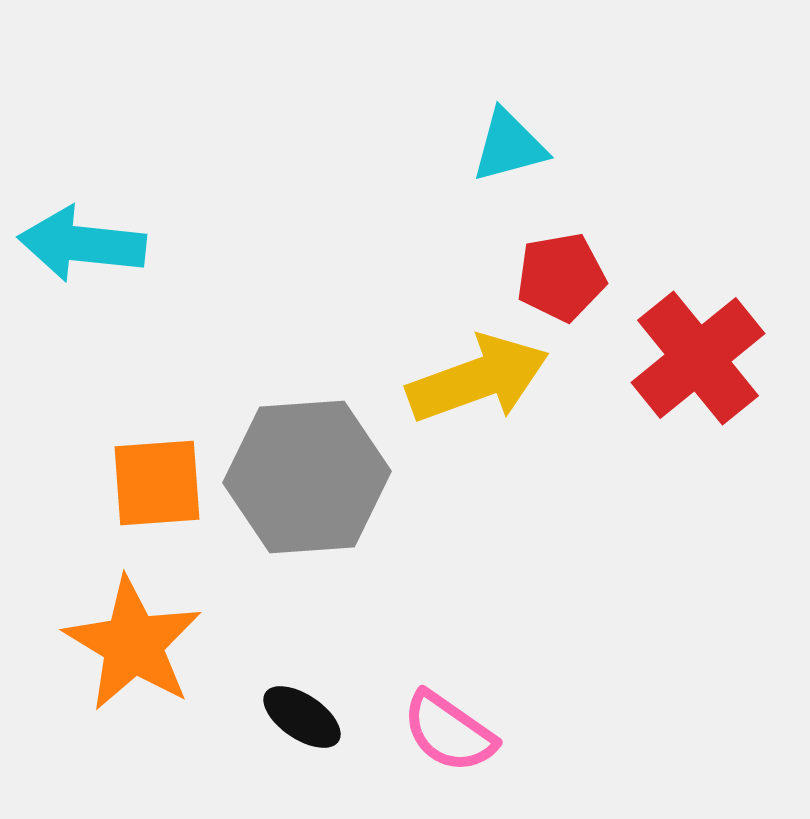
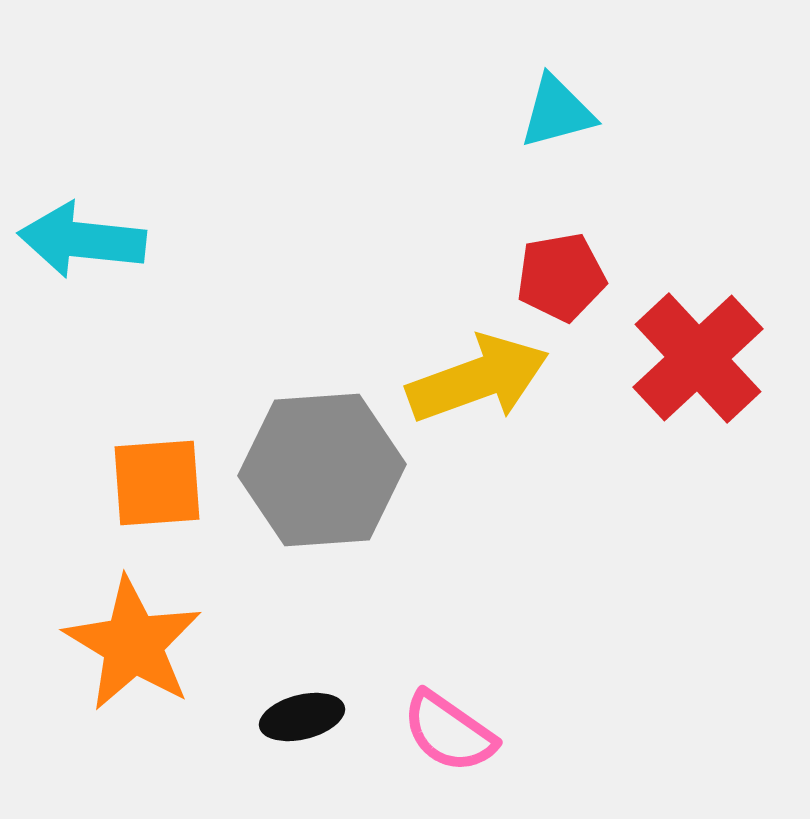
cyan triangle: moved 48 px right, 34 px up
cyan arrow: moved 4 px up
red cross: rotated 4 degrees counterclockwise
gray hexagon: moved 15 px right, 7 px up
black ellipse: rotated 48 degrees counterclockwise
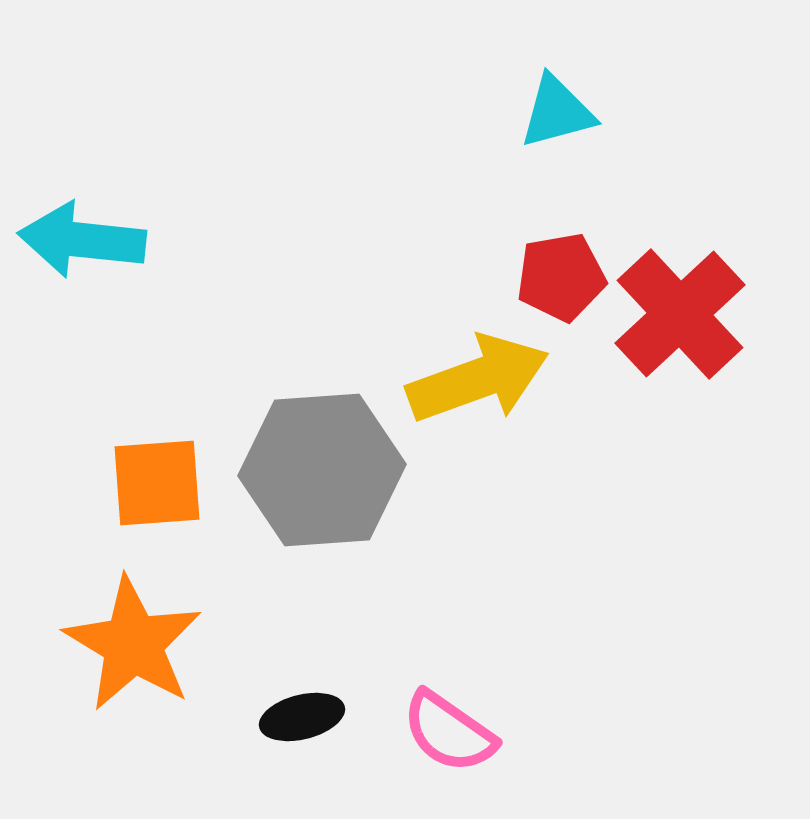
red cross: moved 18 px left, 44 px up
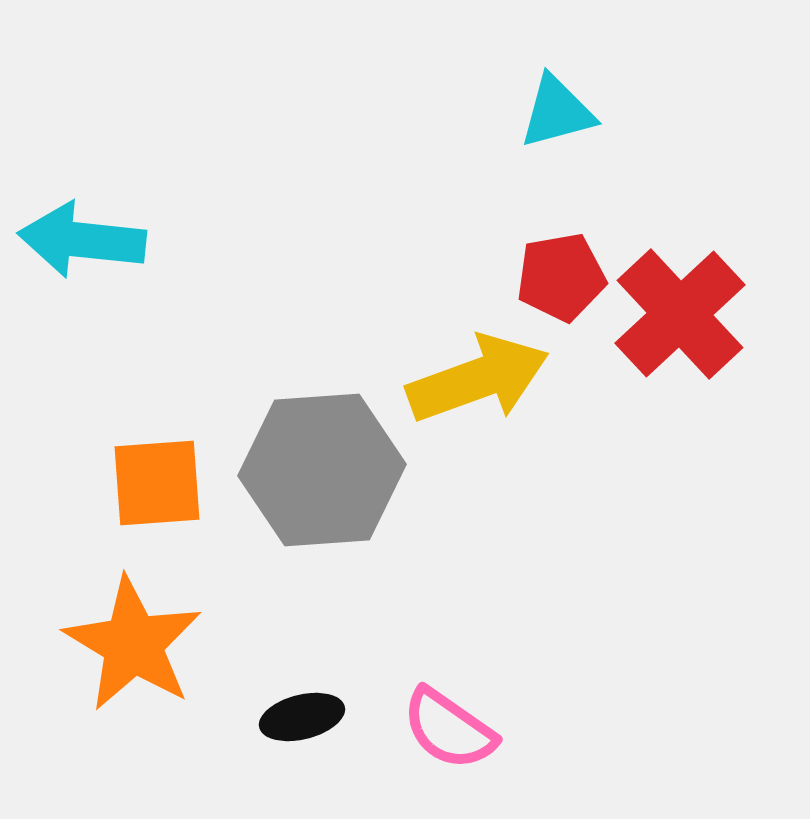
pink semicircle: moved 3 px up
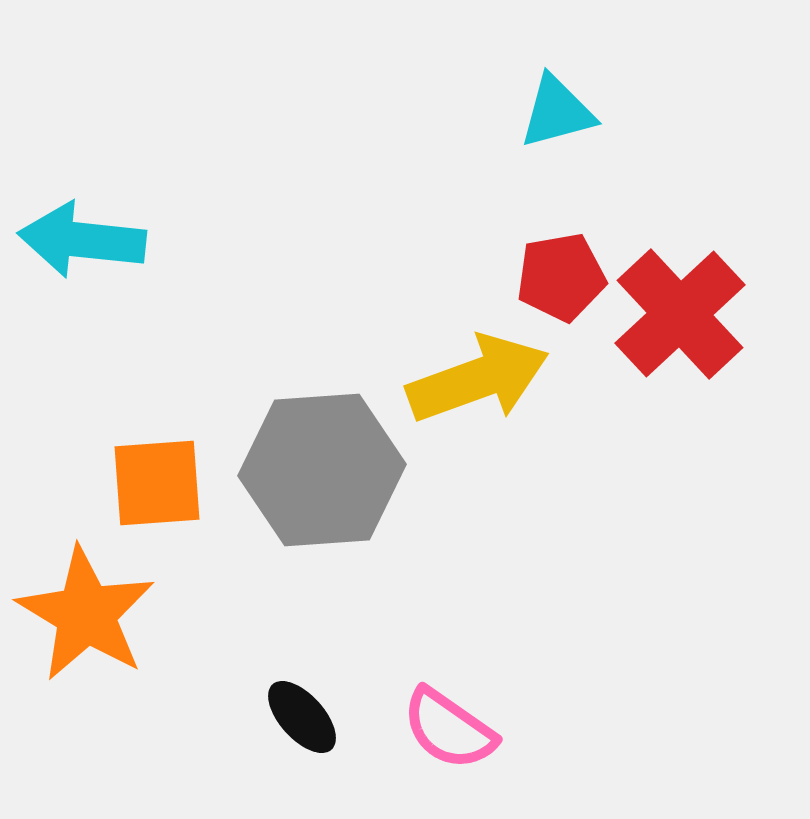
orange star: moved 47 px left, 30 px up
black ellipse: rotated 62 degrees clockwise
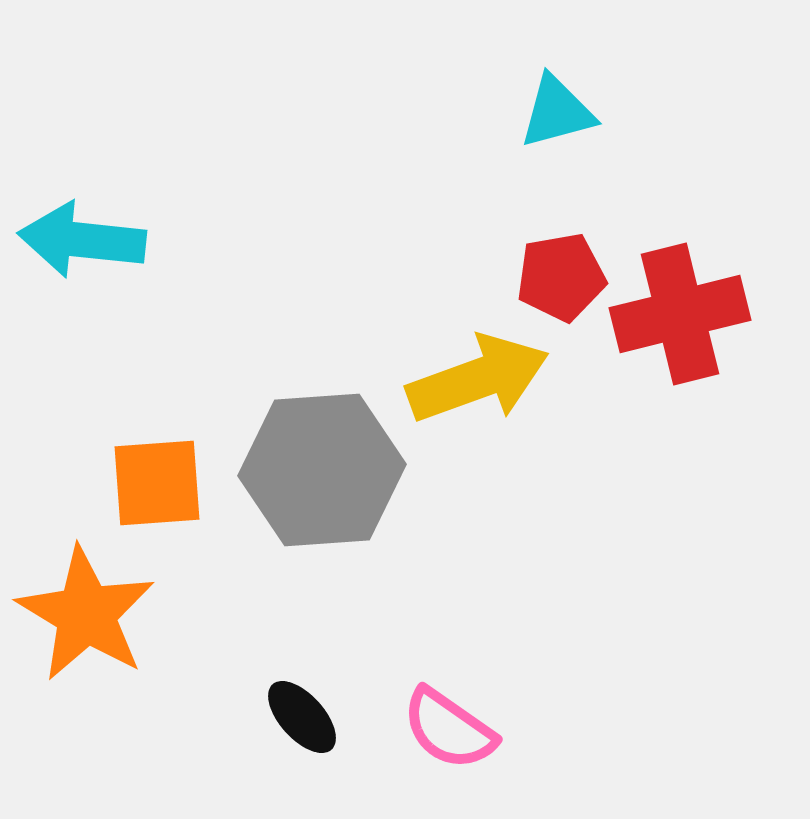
red cross: rotated 29 degrees clockwise
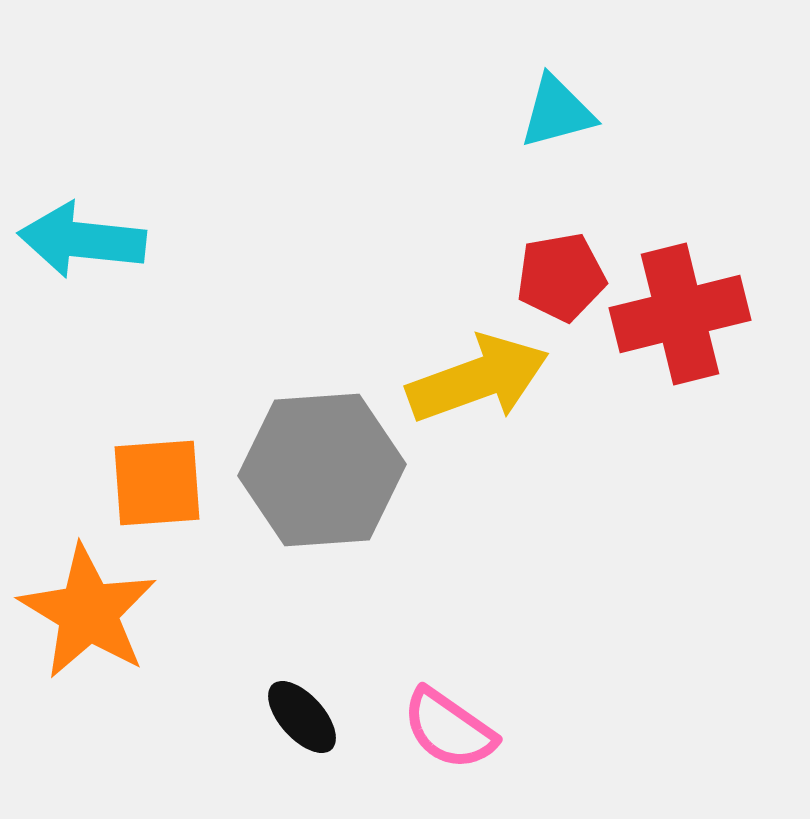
orange star: moved 2 px right, 2 px up
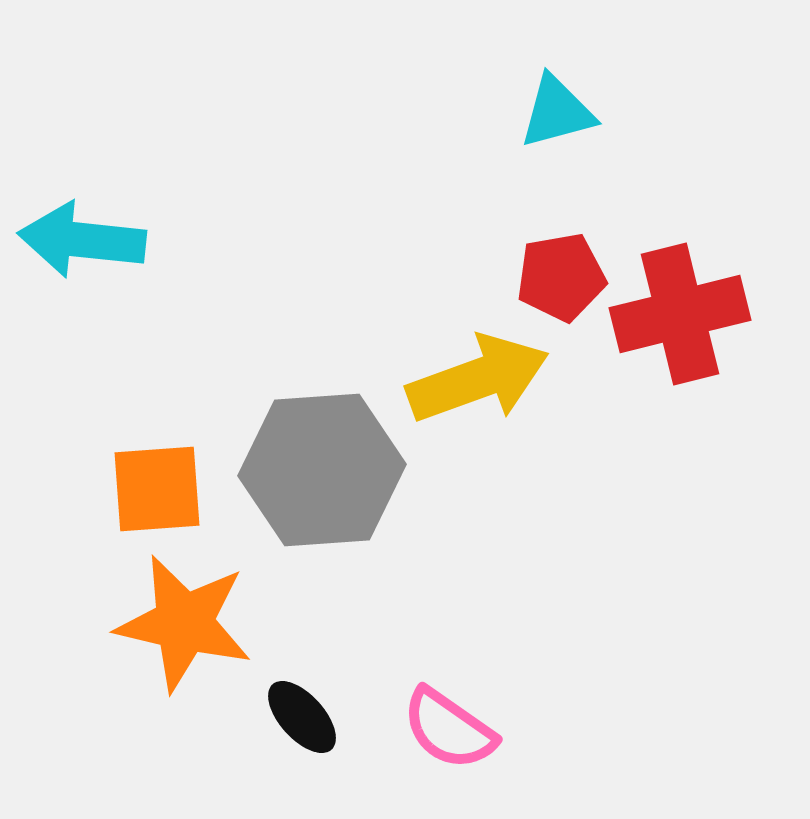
orange square: moved 6 px down
orange star: moved 96 px right, 11 px down; rotated 18 degrees counterclockwise
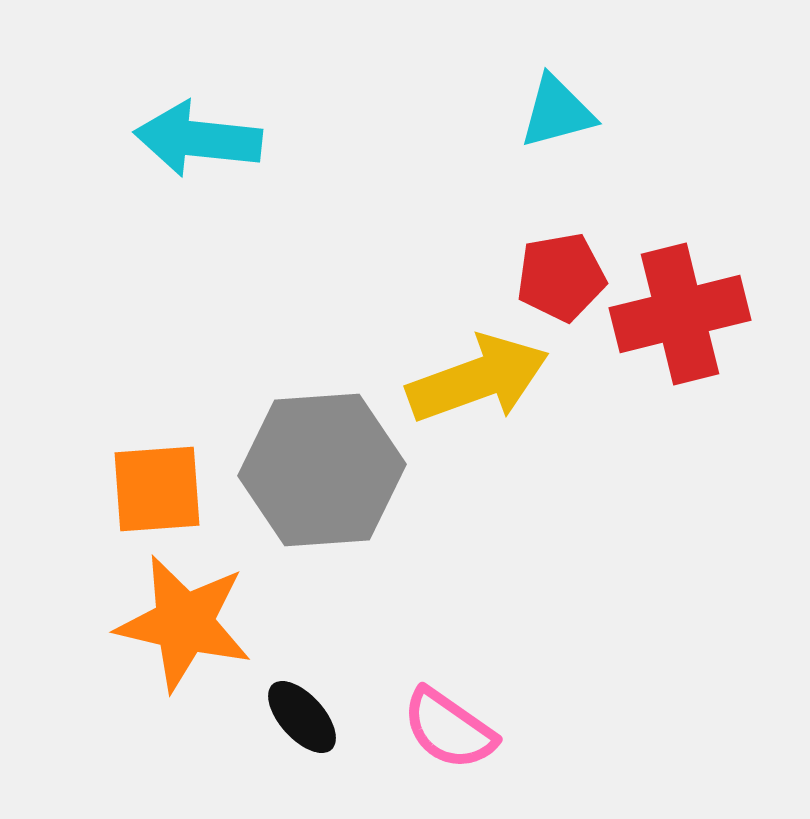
cyan arrow: moved 116 px right, 101 px up
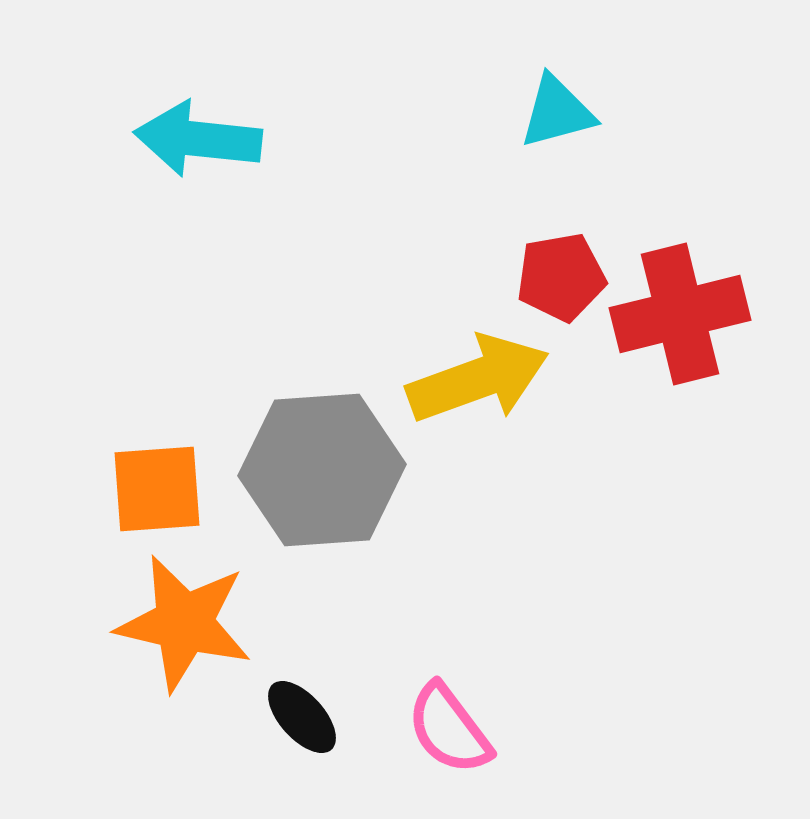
pink semicircle: rotated 18 degrees clockwise
